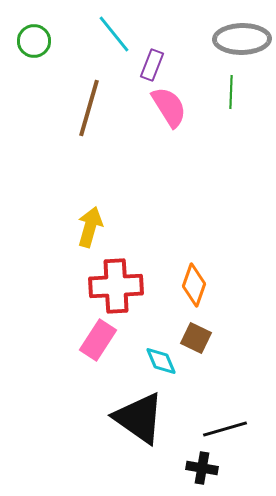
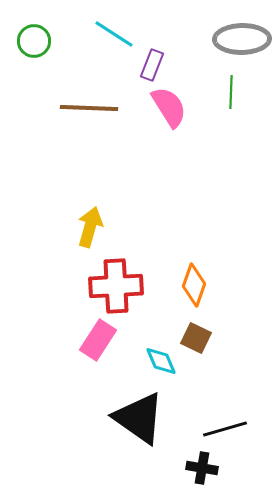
cyan line: rotated 18 degrees counterclockwise
brown line: rotated 76 degrees clockwise
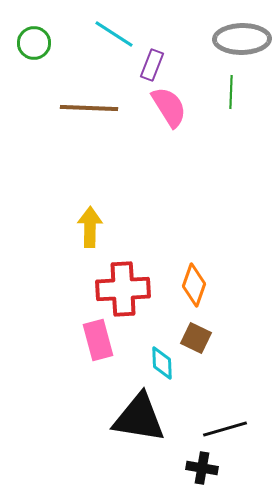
green circle: moved 2 px down
yellow arrow: rotated 15 degrees counterclockwise
red cross: moved 7 px right, 3 px down
pink rectangle: rotated 48 degrees counterclockwise
cyan diamond: moved 1 px right, 2 px down; rotated 20 degrees clockwise
black triangle: rotated 26 degrees counterclockwise
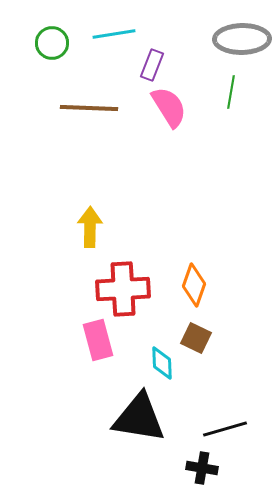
cyan line: rotated 42 degrees counterclockwise
green circle: moved 18 px right
green line: rotated 8 degrees clockwise
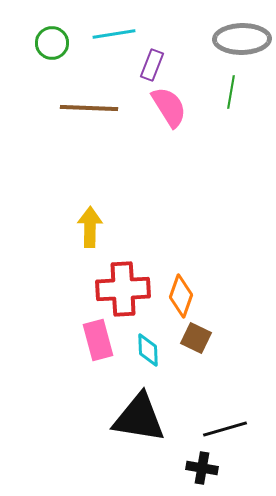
orange diamond: moved 13 px left, 11 px down
cyan diamond: moved 14 px left, 13 px up
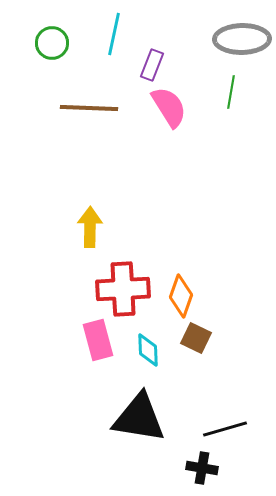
cyan line: rotated 69 degrees counterclockwise
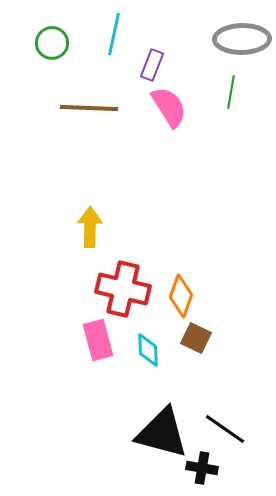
red cross: rotated 16 degrees clockwise
black triangle: moved 23 px right, 15 px down; rotated 6 degrees clockwise
black line: rotated 51 degrees clockwise
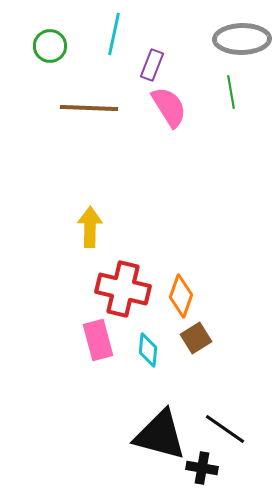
green circle: moved 2 px left, 3 px down
green line: rotated 20 degrees counterclockwise
brown square: rotated 32 degrees clockwise
cyan diamond: rotated 8 degrees clockwise
black triangle: moved 2 px left, 2 px down
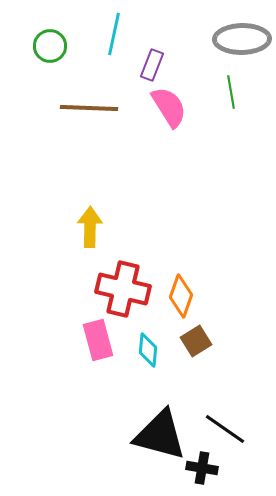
brown square: moved 3 px down
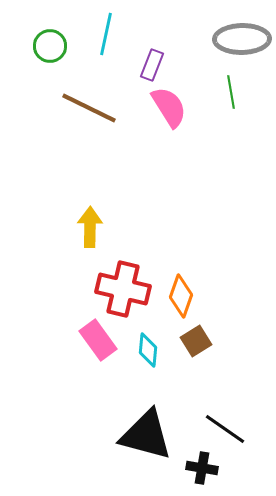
cyan line: moved 8 px left
brown line: rotated 24 degrees clockwise
pink rectangle: rotated 21 degrees counterclockwise
black triangle: moved 14 px left
